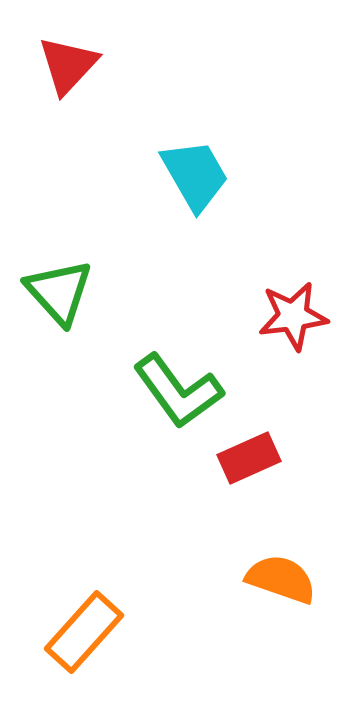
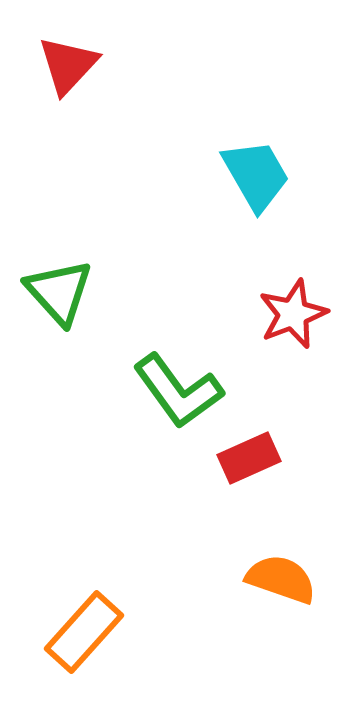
cyan trapezoid: moved 61 px right
red star: moved 2 px up; rotated 14 degrees counterclockwise
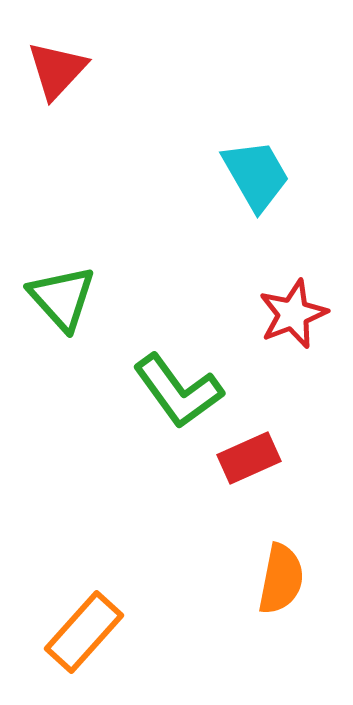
red triangle: moved 11 px left, 5 px down
green triangle: moved 3 px right, 6 px down
orange semicircle: rotated 82 degrees clockwise
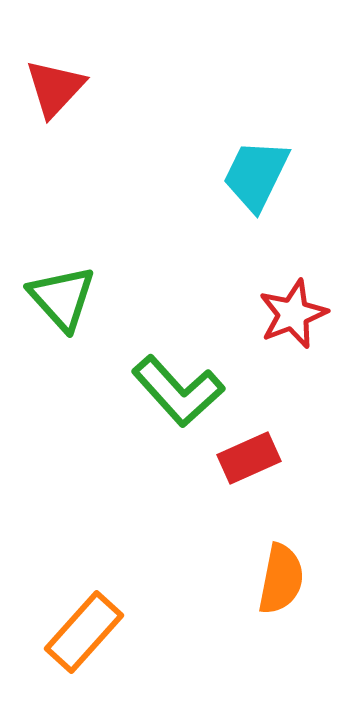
red triangle: moved 2 px left, 18 px down
cyan trapezoid: rotated 124 degrees counterclockwise
green L-shape: rotated 6 degrees counterclockwise
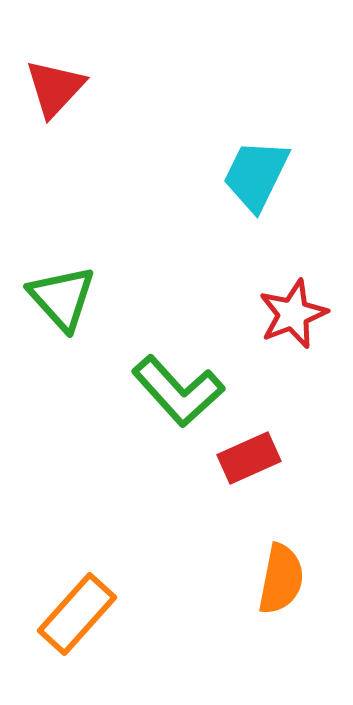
orange rectangle: moved 7 px left, 18 px up
